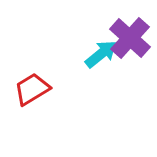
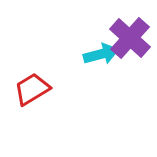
cyan arrow: rotated 24 degrees clockwise
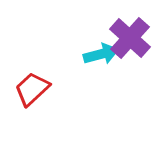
red trapezoid: rotated 12 degrees counterclockwise
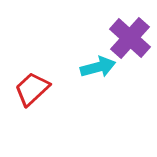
cyan arrow: moved 3 px left, 13 px down
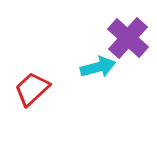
purple cross: moved 2 px left
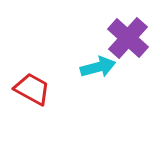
red trapezoid: rotated 72 degrees clockwise
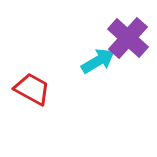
cyan arrow: moved 6 px up; rotated 16 degrees counterclockwise
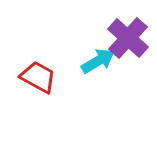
red trapezoid: moved 6 px right, 12 px up
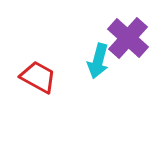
cyan arrow: rotated 136 degrees clockwise
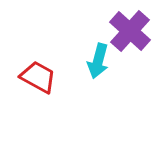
purple cross: moved 2 px right, 7 px up
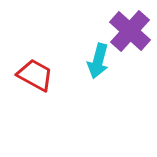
red trapezoid: moved 3 px left, 2 px up
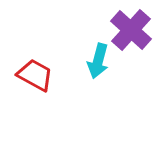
purple cross: moved 1 px right, 1 px up
